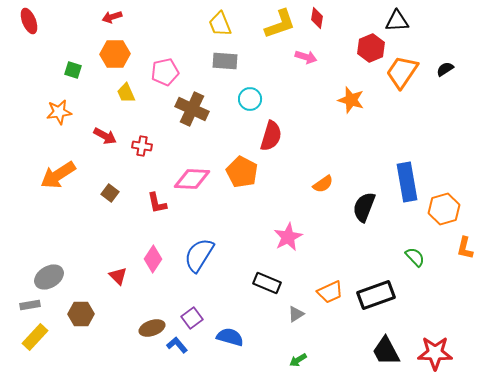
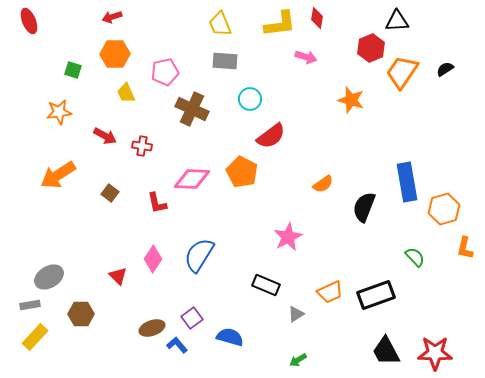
yellow L-shape at (280, 24): rotated 12 degrees clockwise
red semicircle at (271, 136): rotated 36 degrees clockwise
black rectangle at (267, 283): moved 1 px left, 2 px down
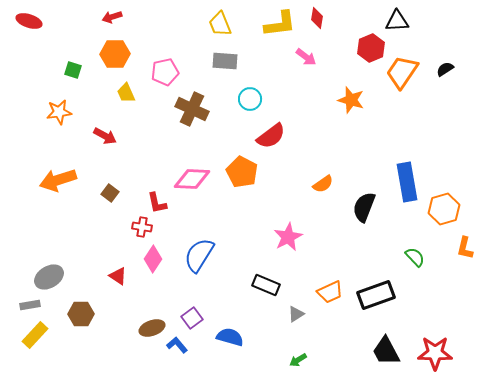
red ellipse at (29, 21): rotated 50 degrees counterclockwise
pink arrow at (306, 57): rotated 20 degrees clockwise
red cross at (142, 146): moved 81 px down
orange arrow at (58, 175): moved 5 px down; rotated 15 degrees clockwise
red triangle at (118, 276): rotated 12 degrees counterclockwise
yellow rectangle at (35, 337): moved 2 px up
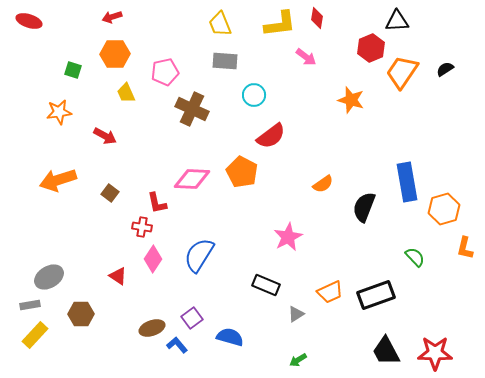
cyan circle at (250, 99): moved 4 px right, 4 px up
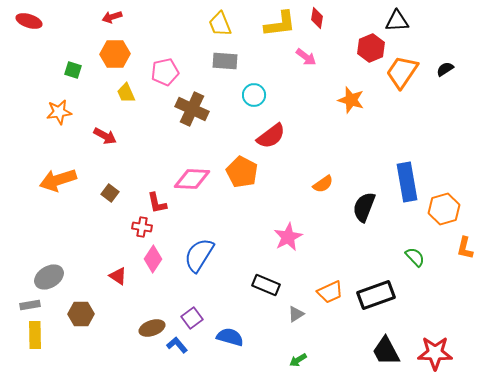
yellow rectangle at (35, 335): rotated 44 degrees counterclockwise
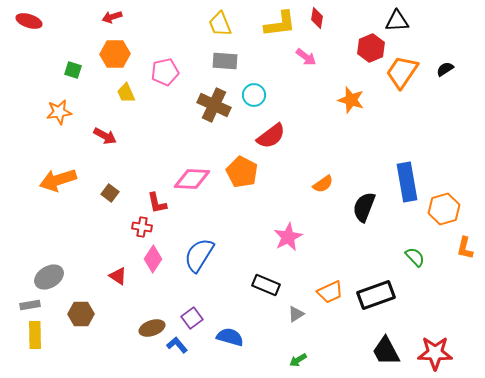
brown cross at (192, 109): moved 22 px right, 4 px up
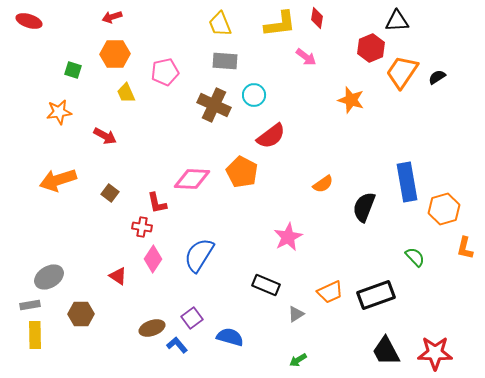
black semicircle at (445, 69): moved 8 px left, 8 px down
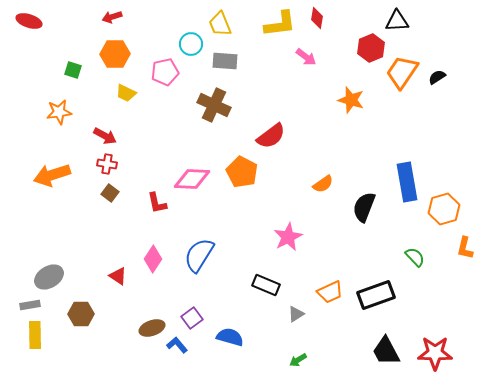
yellow trapezoid at (126, 93): rotated 40 degrees counterclockwise
cyan circle at (254, 95): moved 63 px left, 51 px up
orange arrow at (58, 180): moved 6 px left, 5 px up
red cross at (142, 227): moved 35 px left, 63 px up
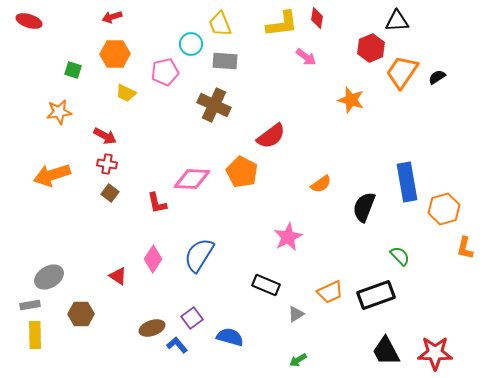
yellow L-shape at (280, 24): moved 2 px right
orange semicircle at (323, 184): moved 2 px left
green semicircle at (415, 257): moved 15 px left, 1 px up
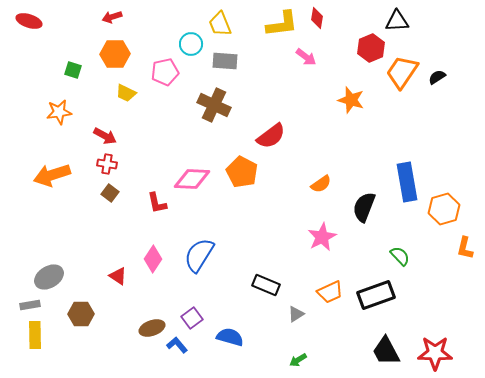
pink star at (288, 237): moved 34 px right
